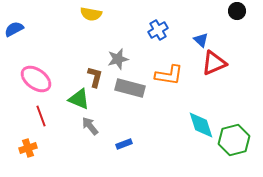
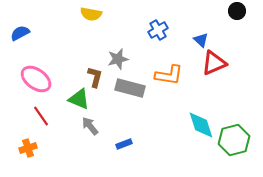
blue semicircle: moved 6 px right, 4 px down
red line: rotated 15 degrees counterclockwise
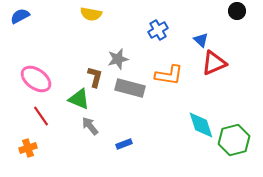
blue semicircle: moved 17 px up
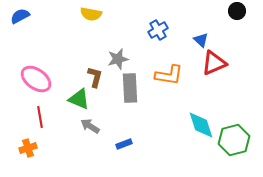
gray rectangle: rotated 72 degrees clockwise
red line: moved 1 px left, 1 px down; rotated 25 degrees clockwise
gray arrow: rotated 18 degrees counterclockwise
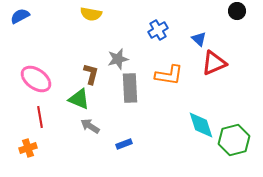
blue triangle: moved 2 px left, 1 px up
brown L-shape: moved 4 px left, 3 px up
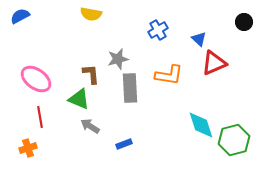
black circle: moved 7 px right, 11 px down
brown L-shape: rotated 20 degrees counterclockwise
